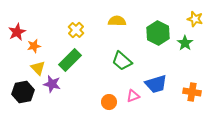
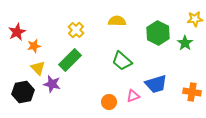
yellow star: rotated 21 degrees counterclockwise
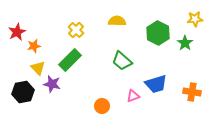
orange circle: moved 7 px left, 4 px down
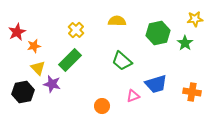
green hexagon: rotated 20 degrees clockwise
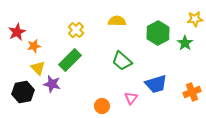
green hexagon: rotated 15 degrees counterclockwise
orange cross: rotated 30 degrees counterclockwise
pink triangle: moved 2 px left, 2 px down; rotated 32 degrees counterclockwise
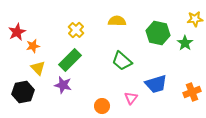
green hexagon: rotated 20 degrees counterclockwise
orange star: moved 1 px left
purple star: moved 11 px right, 1 px down
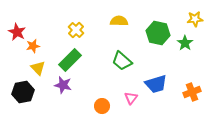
yellow semicircle: moved 2 px right
red star: rotated 18 degrees counterclockwise
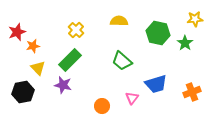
red star: rotated 24 degrees clockwise
pink triangle: moved 1 px right
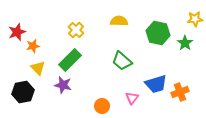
orange cross: moved 12 px left
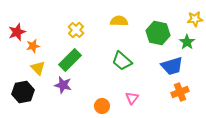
green star: moved 2 px right, 1 px up
blue trapezoid: moved 16 px right, 18 px up
